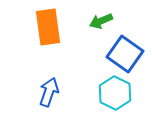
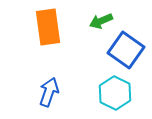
blue square: moved 1 px right, 4 px up
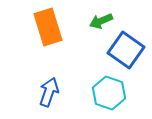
orange rectangle: rotated 9 degrees counterclockwise
cyan hexagon: moved 6 px left; rotated 8 degrees counterclockwise
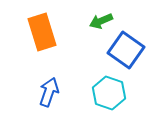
orange rectangle: moved 6 px left, 5 px down
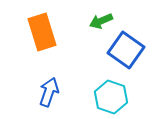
cyan hexagon: moved 2 px right, 4 px down
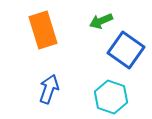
orange rectangle: moved 1 px right, 2 px up
blue arrow: moved 3 px up
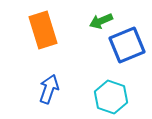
blue square: moved 1 px right, 5 px up; rotated 33 degrees clockwise
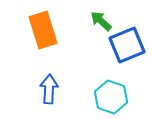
green arrow: rotated 65 degrees clockwise
blue arrow: rotated 16 degrees counterclockwise
